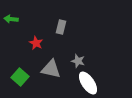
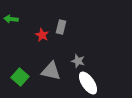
red star: moved 6 px right, 8 px up
gray triangle: moved 2 px down
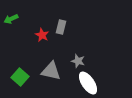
green arrow: rotated 32 degrees counterclockwise
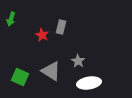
green arrow: rotated 48 degrees counterclockwise
gray star: rotated 16 degrees clockwise
gray triangle: rotated 20 degrees clockwise
green square: rotated 18 degrees counterclockwise
white ellipse: moved 1 px right; rotated 65 degrees counterclockwise
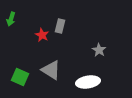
gray rectangle: moved 1 px left, 1 px up
gray star: moved 21 px right, 11 px up
gray triangle: moved 1 px up
white ellipse: moved 1 px left, 1 px up
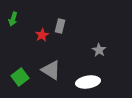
green arrow: moved 2 px right
red star: rotated 16 degrees clockwise
green square: rotated 30 degrees clockwise
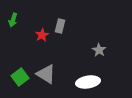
green arrow: moved 1 px down
gray triangle: moved 5 px left, 4 px down
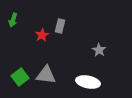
gray triangle: moved 1 px down; rotated 25 degrees counterclockwise
white ellipse: rotated 20 degrees clockwise
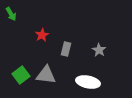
green arrow: moved 2 px left, 6 px up; rotated 48 degrees counterclockwise
gray rectangle: moved 6 px right, 23 px down
green square: moved 1 px right, 2 px up
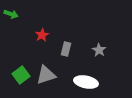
green arrow: rotated 40 degrees counterclockwise
gray triangle: rotated 25 degrees counterclockwise
white ellipse: moved 2 px left
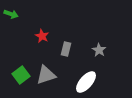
red star: moved 1 px down; rotated 16 degrees counterclockwise
white ellipse: rotated 60 degrees counterclockwise
